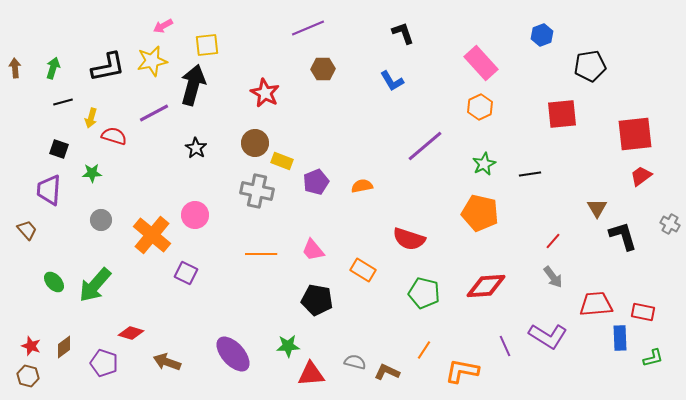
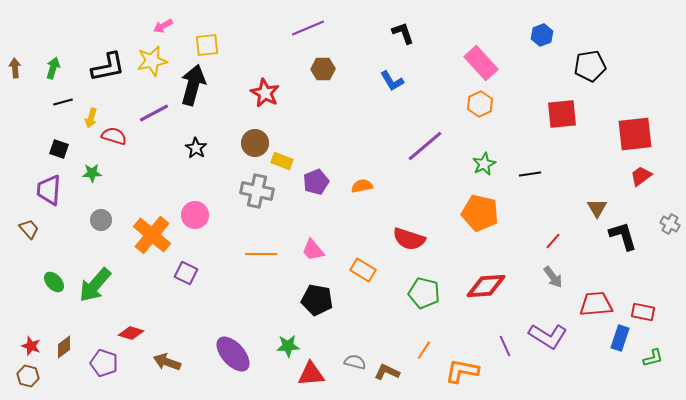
orange hexagon at (480, 107): moved 3 px up
brown trapezoid at (27, 230): moved 2 px right, 1 px up
blue rectangle at (620, 338): rotated 20 degrees clockwise
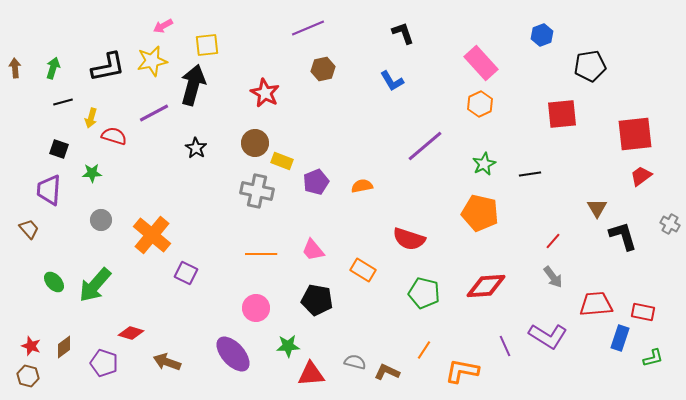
brown hexagon at (323, 69): rotated 10 degrees counterclockwise
pink circle at (195, 215): moved 61 px right, 93 px down
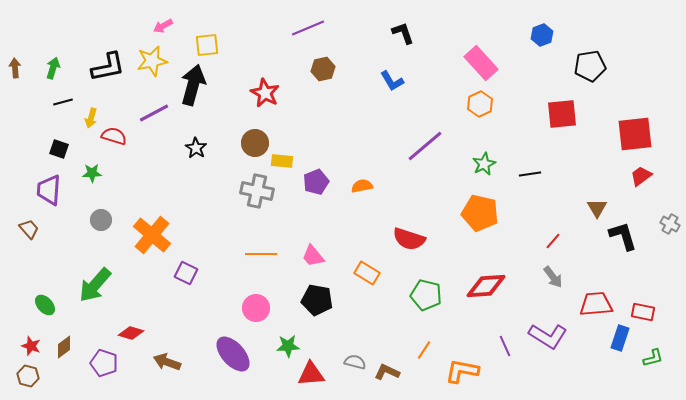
yellow rectangle at (282, 161): rotated 15 degrees counterclockwise
pink trapezoid at (313, 250): moved 6 px down
orange rectangle at (363, 270): moved 4 px right, 3 px down
green ellipse at (54, 282): moved 9 px left, 23 px down
green pentagon at (424, 293): moved 2 px right, 2 px down
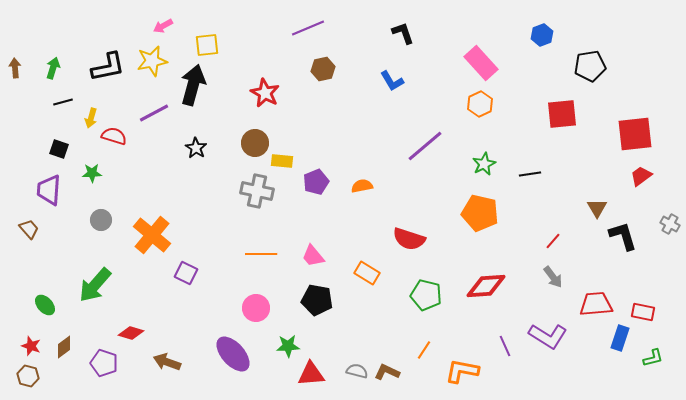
gray semicircle at (355, 362): moved 2 px right, 9 px down
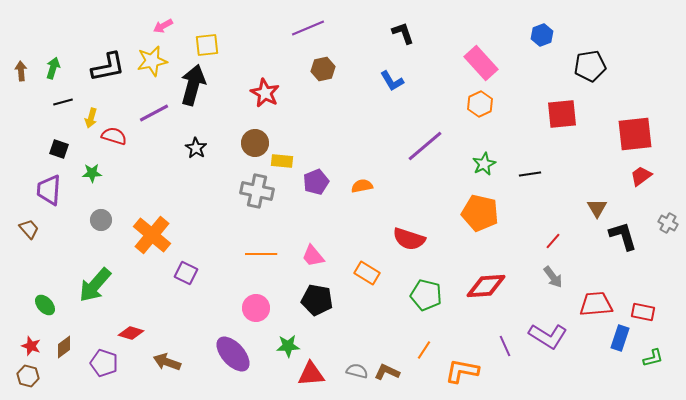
brown arrow at (15, 68): moved 6 px right, 3 px down
gray cross at (670, 224): moved 2 px left, 1 px up
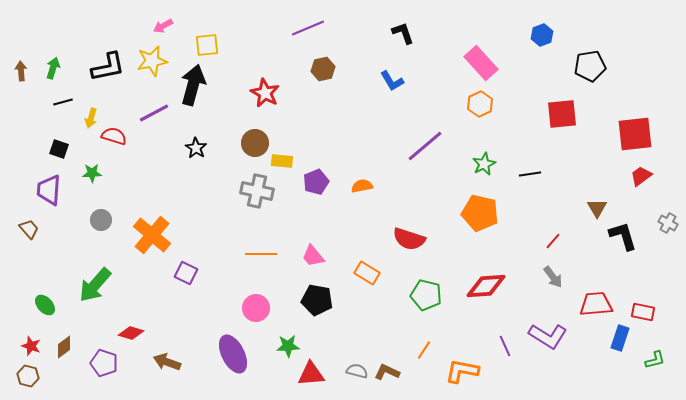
purple ellipse at (233, 354): rotated 15 degrees clockwise
green L-shape at (653, 358): moved 2 px right, 2 px down
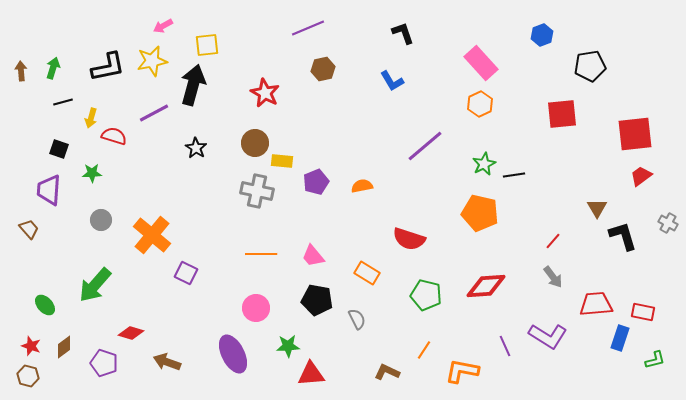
black line at (530, 174): moved 16 px left, 1 px down
gray semicircle at (357, 371): moved 52 px up; rotated 50 degrees clockwise
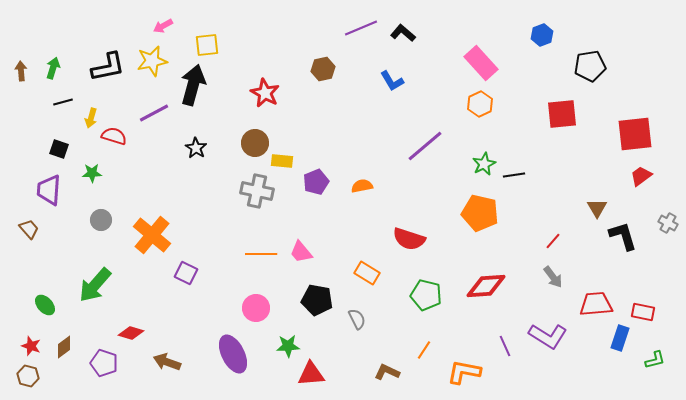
purple line at (308, 28): moved 53 px right
black L-shape at (403, 33): rotated 30 degrees counterclockwise
pink trapezoid at (313, 256): moved 12 px left, 4 px up
orange L-shape at (462, 371): moved 2 px right, 1 px down
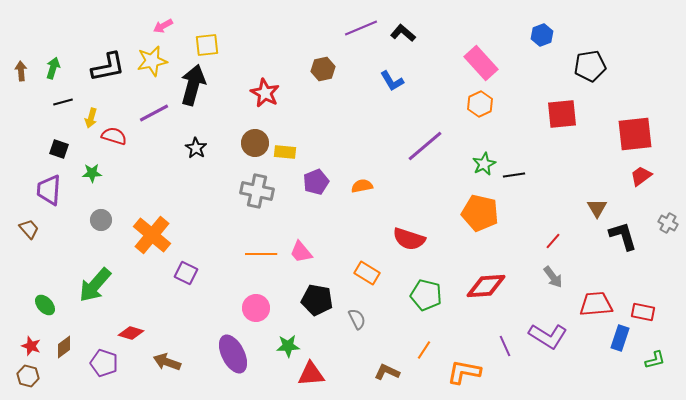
yellow rectangle at (282, 161): moved 3 px right, 9 px up
